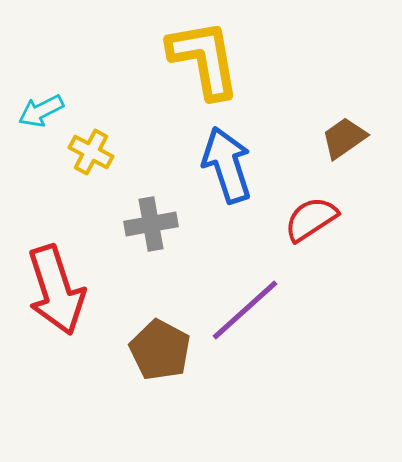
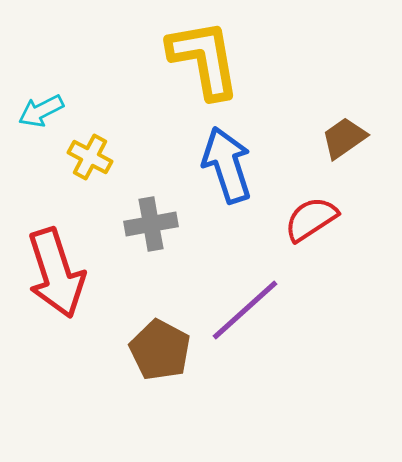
yellow cross: moved 1 px left, 5 px down
red arrow: moved 17 px up
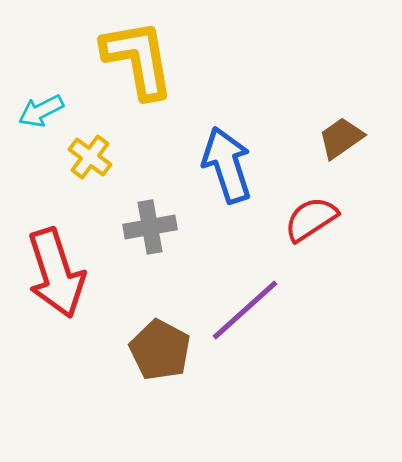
yellow L-shape: moved 66 px left
brown trapezoid: moved 3 px left
yellow cross: rotated 9 degrees clockwise
gray cross: moved 1 px left, 3 px down
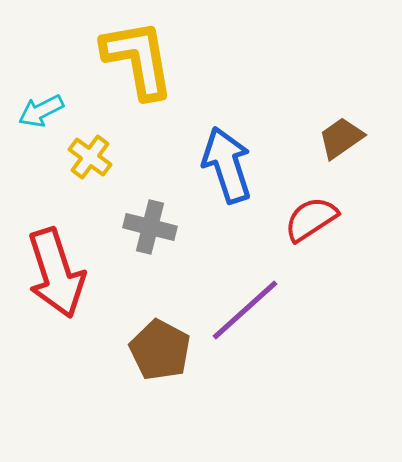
gray cross: rotated 24 degrees clockwise
